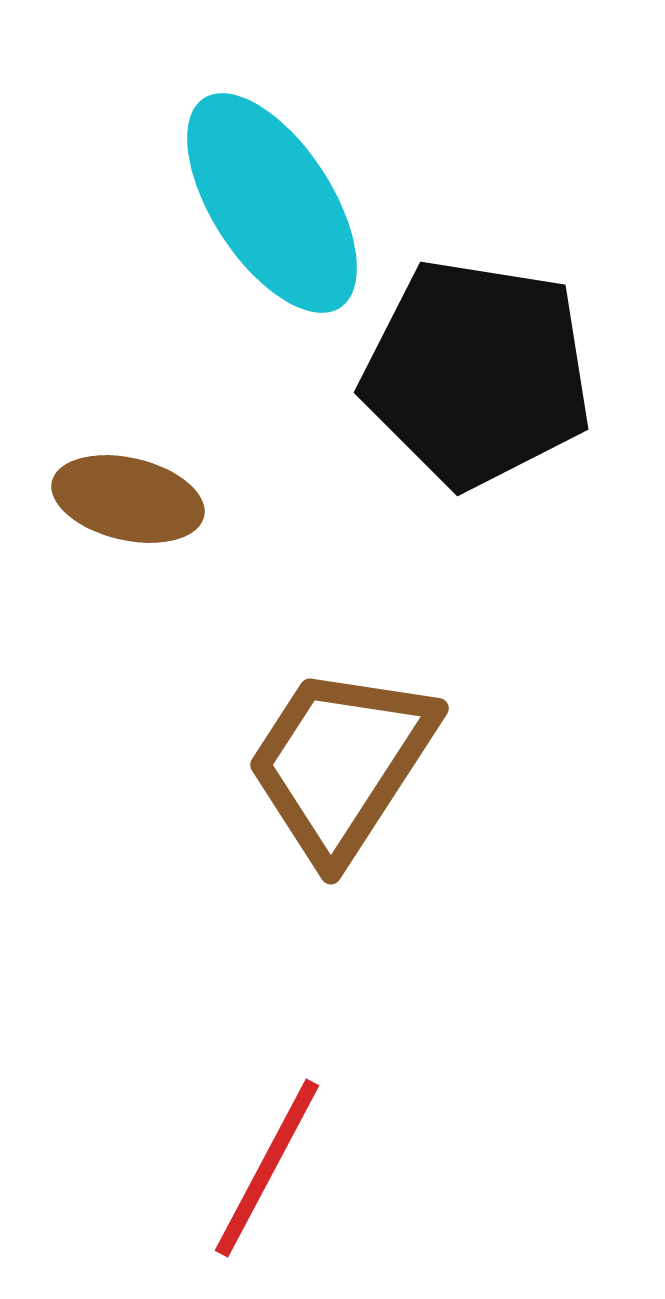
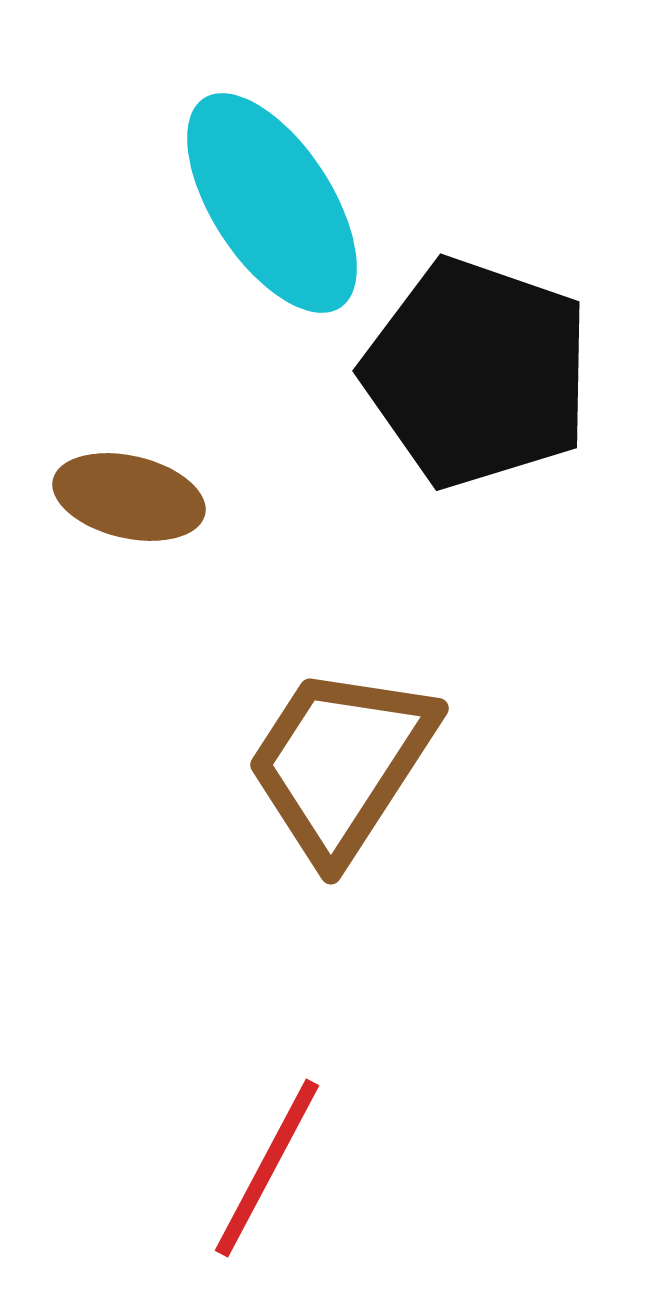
black pentagon: rotated 10 degrees clockwise
brown ellipse: moved 1 px right, 2 px up
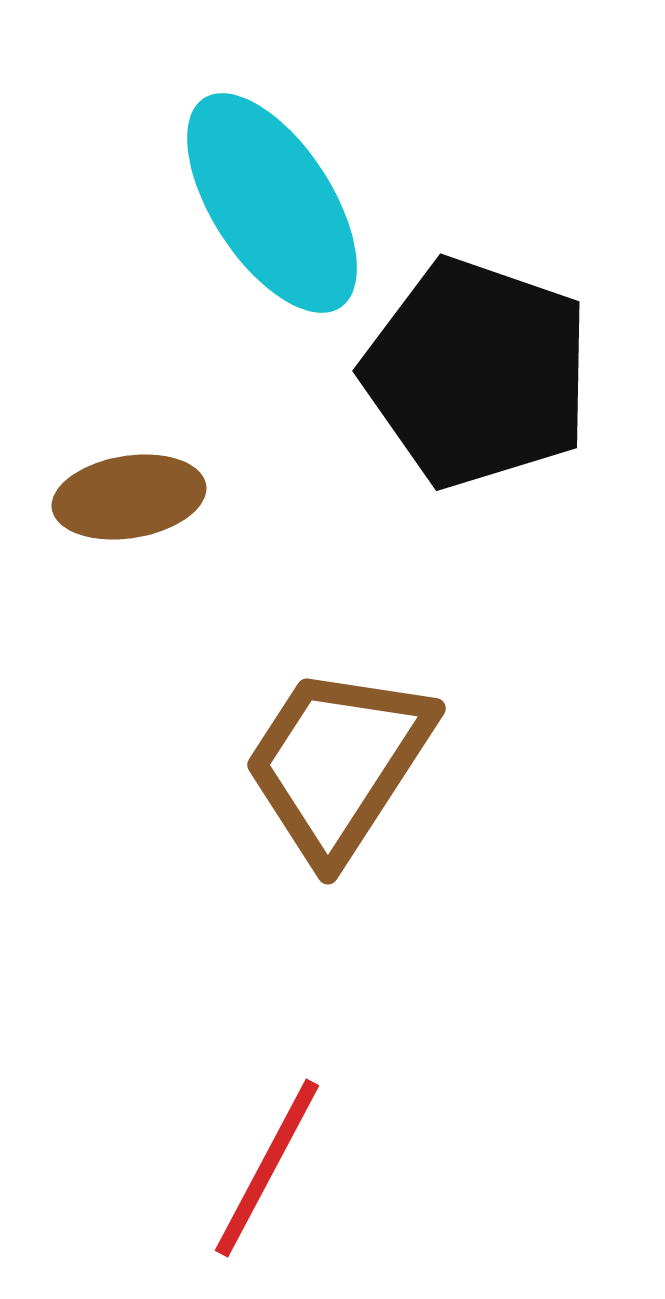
brown ellipse: rotated 22 degrees counterclockwise
brown trapezoid: moved 3 px left
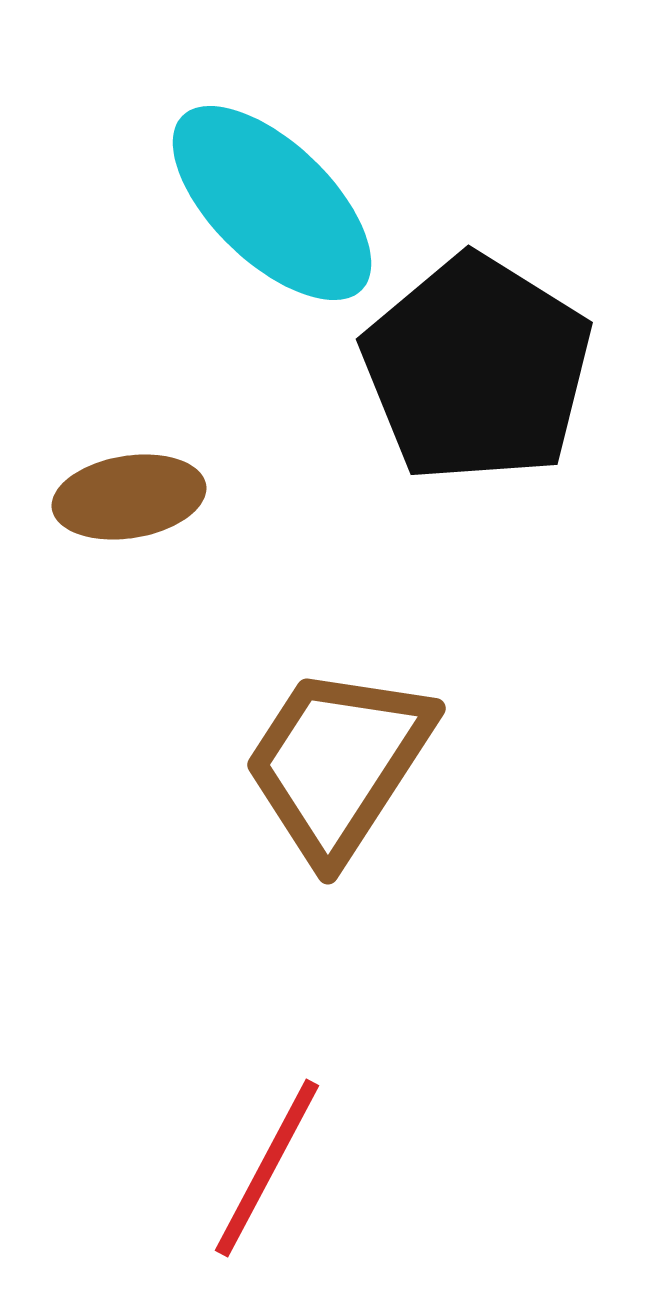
cyan ellipse: rotated 13 degrees counterclockwise
black pentagon: moved 4 px up; rotated 13 degrees clockwise
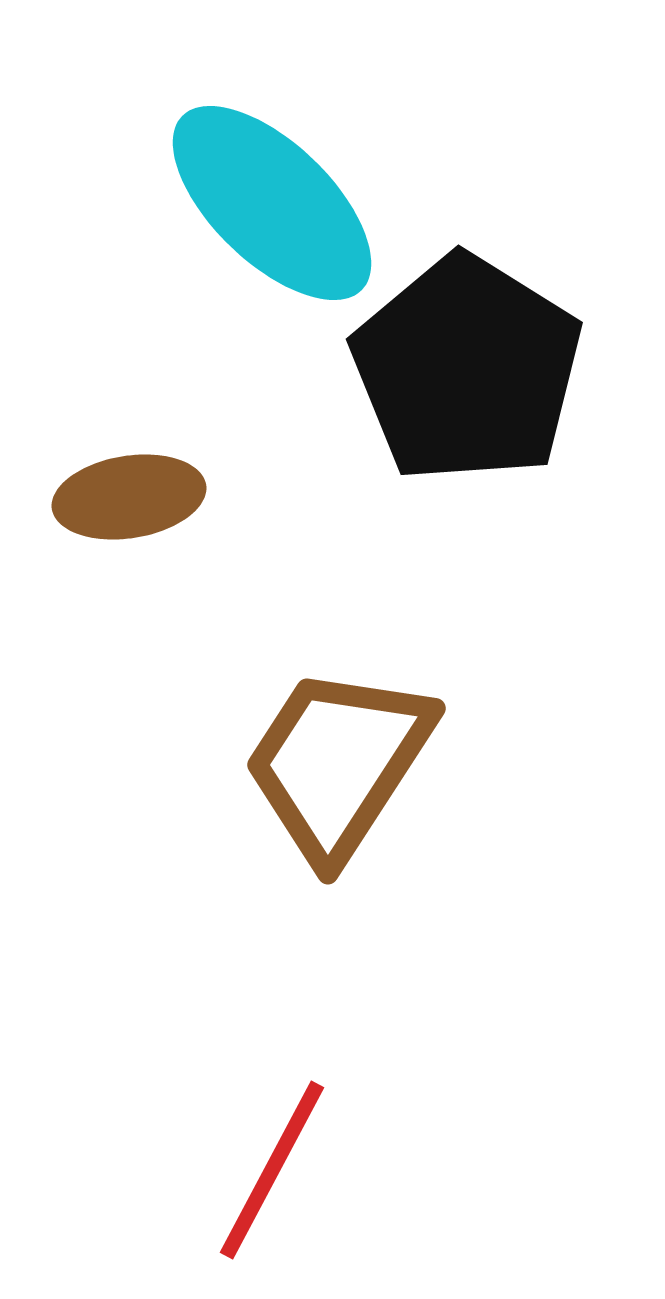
black pentagon: moved 10 px left
red line: moved 5 px right, 2 px down
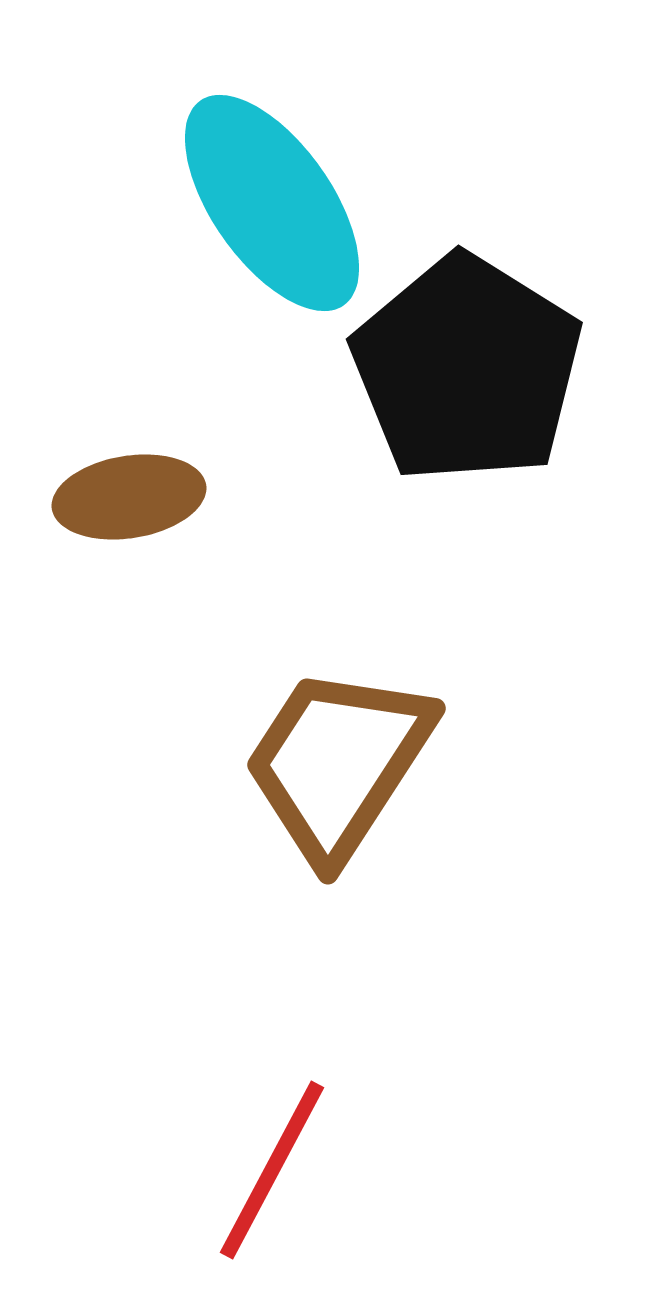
cyan ellipse: rotated 11 degrees clockwise
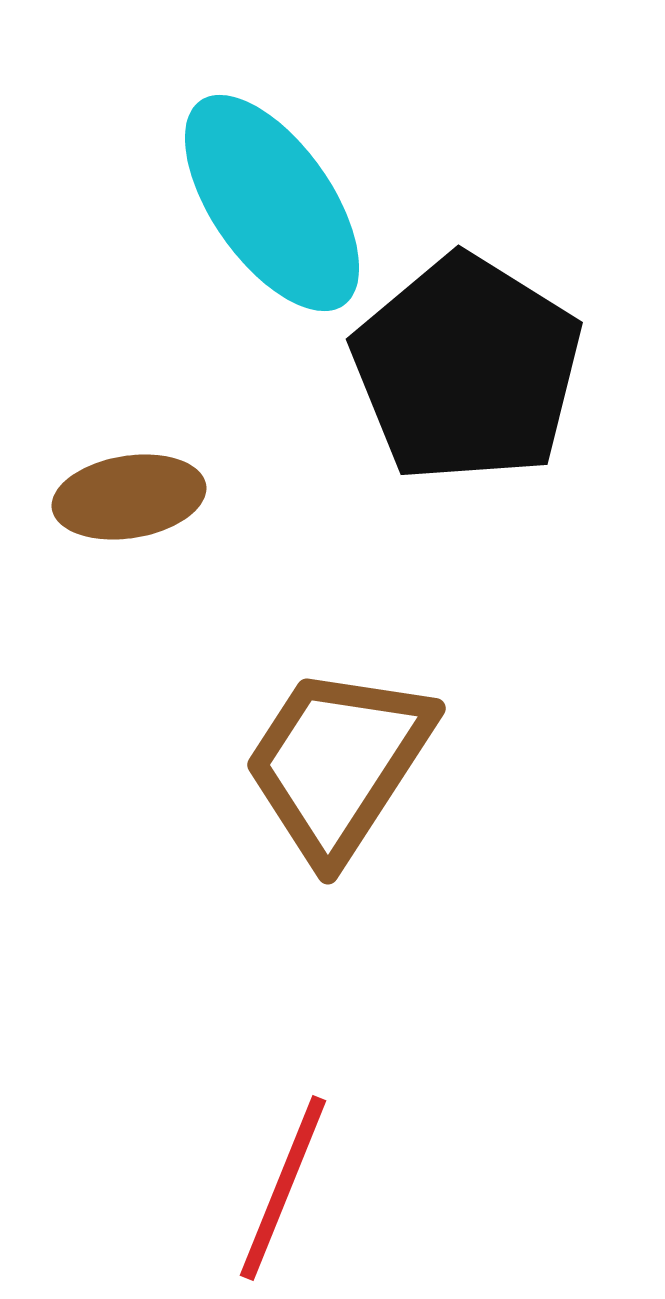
red line: moved 11 px right, 18 px down; rotated 6 degrees counterclockwise
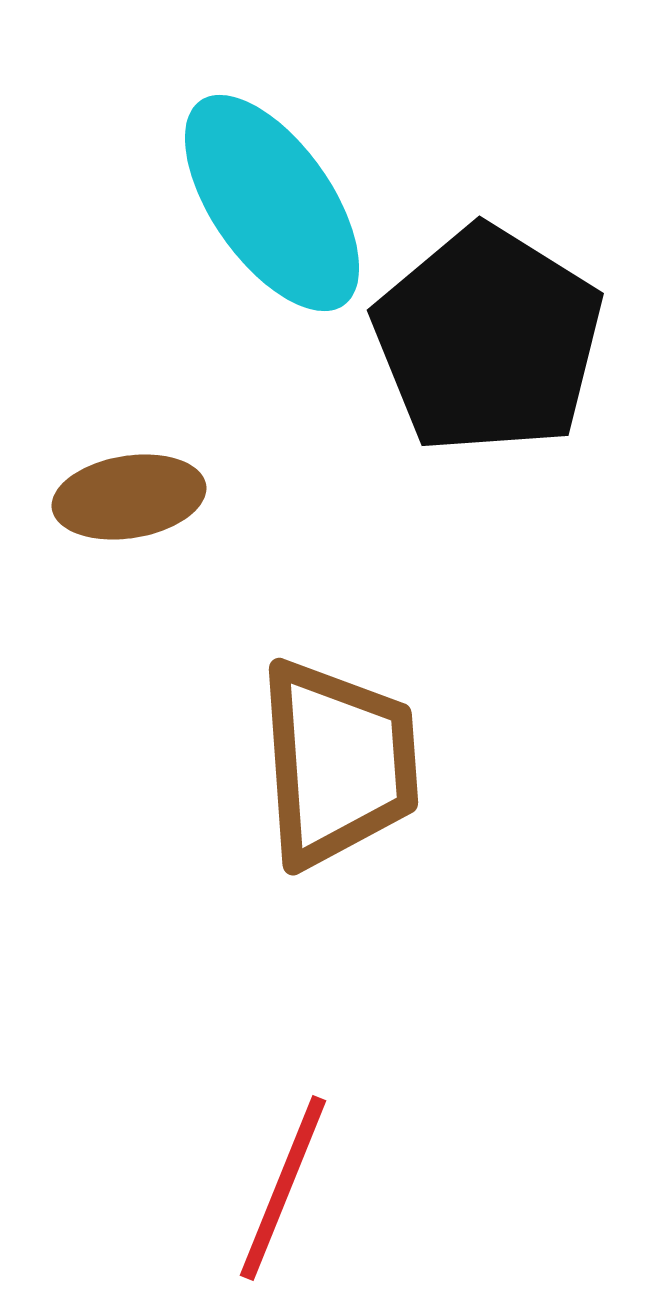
black pentagon: moved 21 px right, 29 px up
brown trapezoid: rotated 143 degrees clockwise
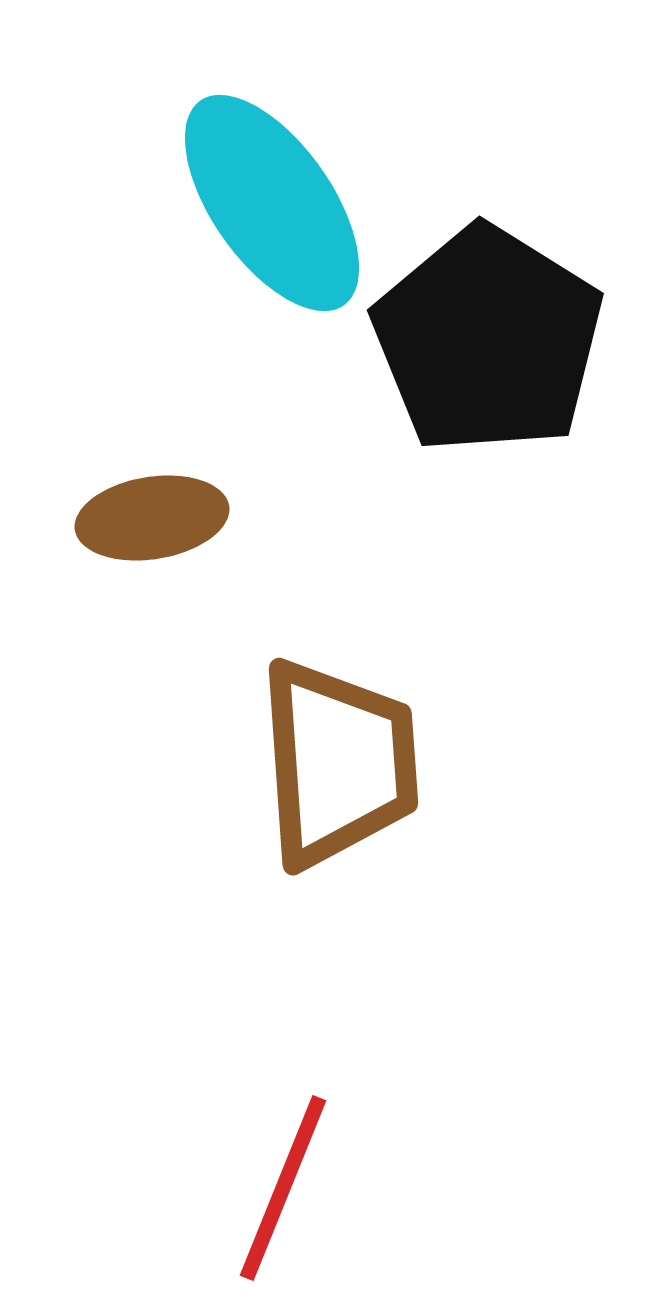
brown ellipse: moved 23 px right, 21 px down
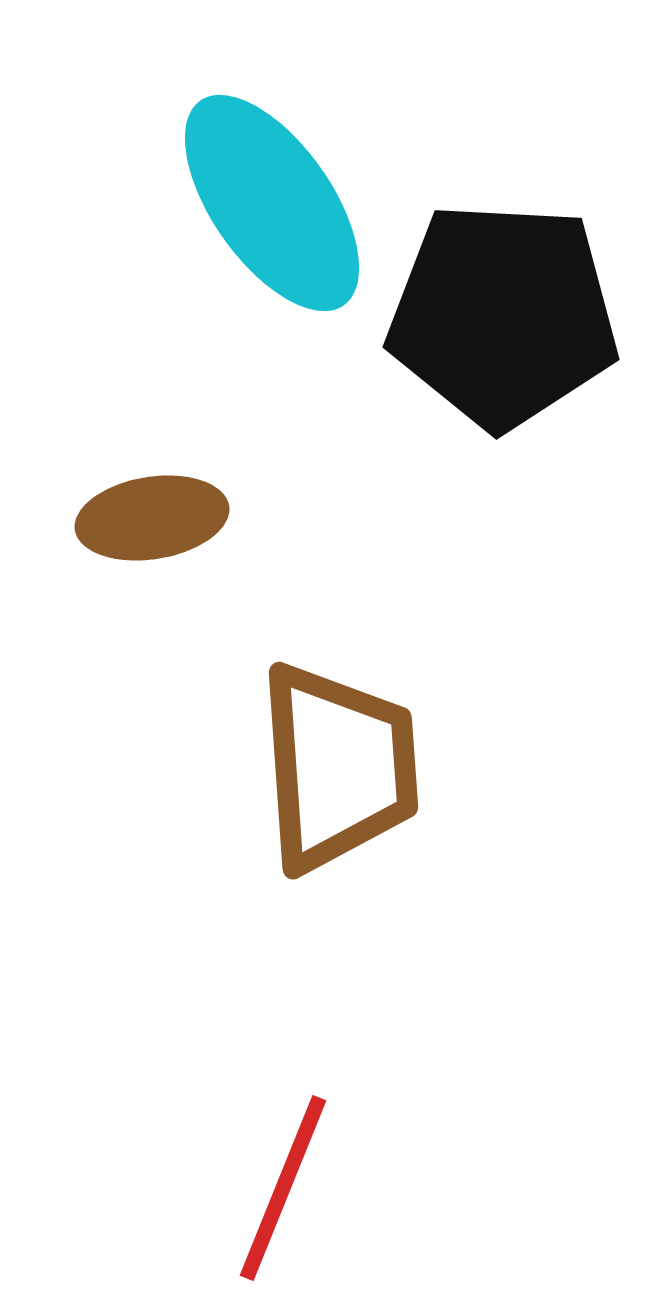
black pentagon: moved 15 px right, 25 px up; rotated 29 degrees counterclockwise
brown trapezoid: moved 4 px down
